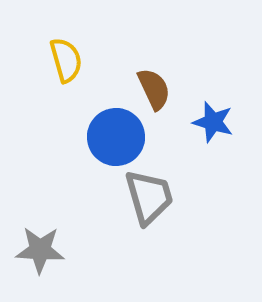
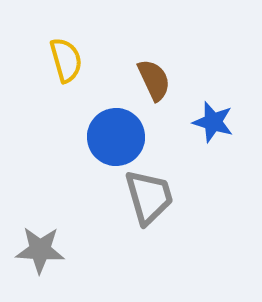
brown semicircle: moved 9 px up
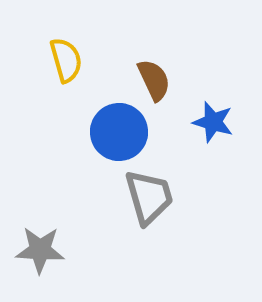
blue circle: moved 3 px right, 5 px up
